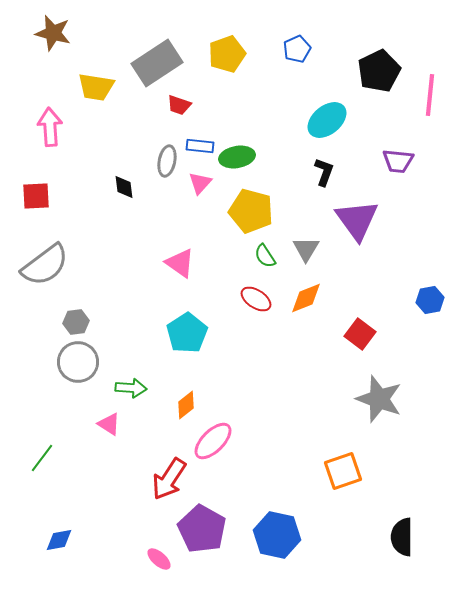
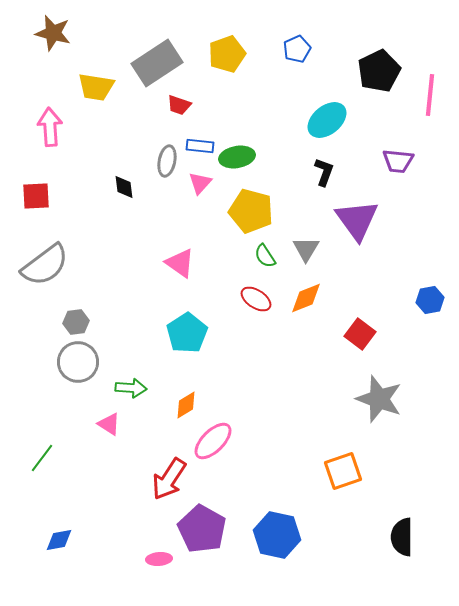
orange diamond at (186, 405): rotated 8 degrees clockwise
pink ellipse at (159, 559): rotated 45 degrees counterclockwise
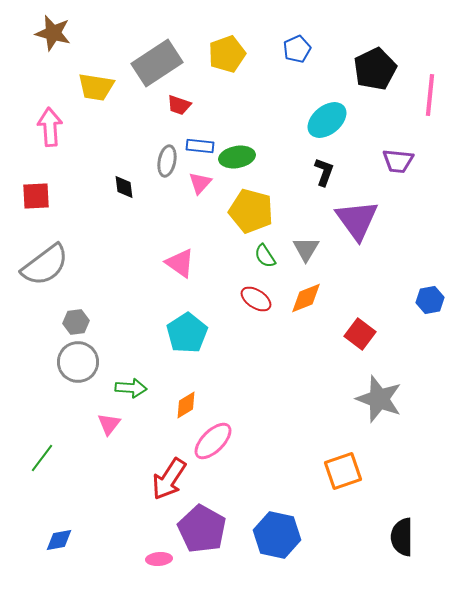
black pentagon at (379, 71): moved 4 px left, 2 px up
pink triangle at (109, 424): rotated 35 degrees clockwise
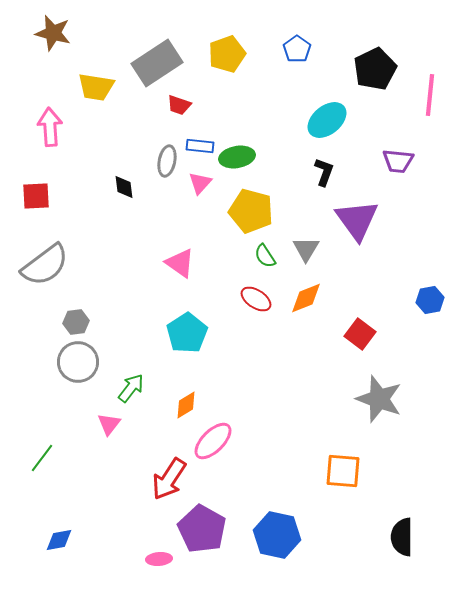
blue pentagon at (297, 49): rotated 12 degrees counterclockwise
green arrow at (131, 388): rotated 56 degrees counterclockwise
orange square at (343, 471): rotated 24 degrees clockwise
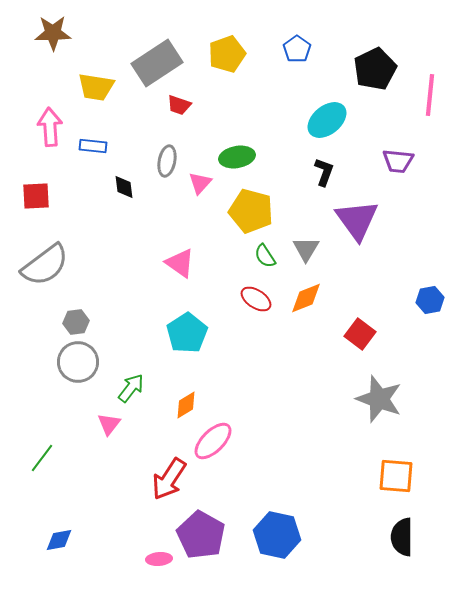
brown star at (53, 33): rotated 15 degrees counterclockwise
blue rectangle at (200, 146): moved 107 px left
orange square at (343, 471): moved 53 px right, 5 px down
purple pentagon at (202, 529): moved 1 px left, 6 px down
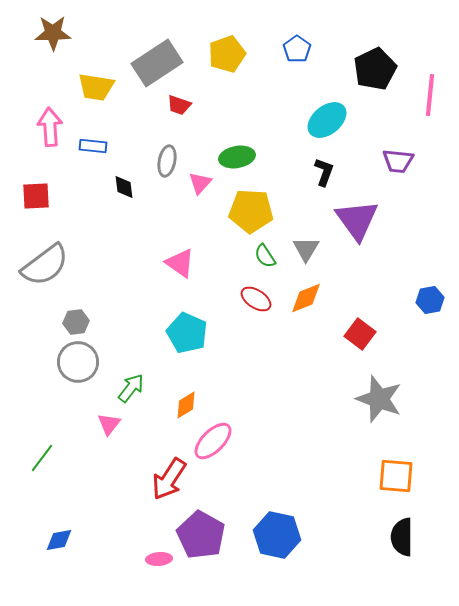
yellow pentagon at (251, 211): rotated 12 degrees counterclockwise
cyan pentagon at (187, 333): rotated 15 degrees counterclockwise
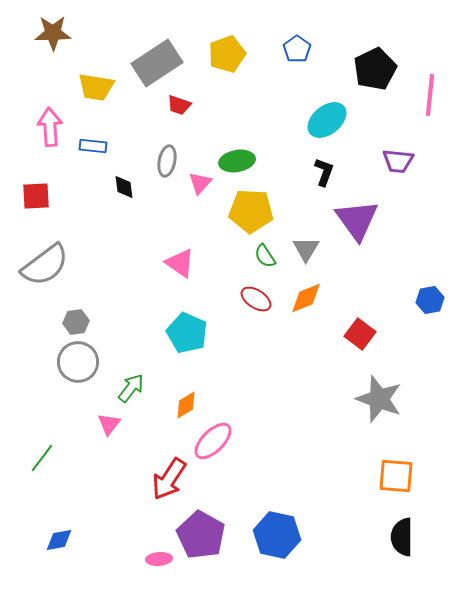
green ellipse at (237, 157): moved 4 px down
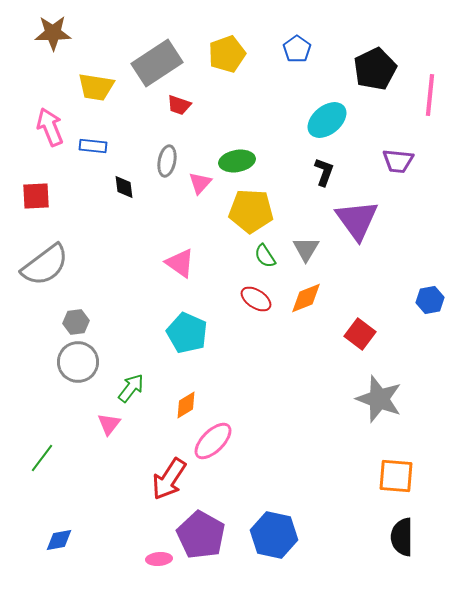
pink arrow at (50, 127): rotated 18 degrees counterclockwise
blue hexagon at (277, 535): moved 3 px left
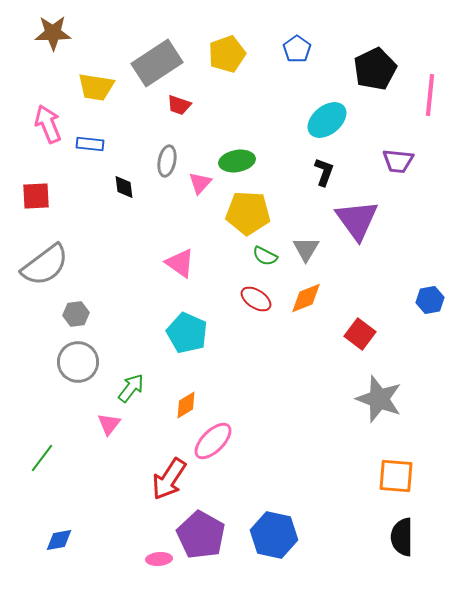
pink arrow at (50, 127): moved 2 px left, 3 px up
blue rectangle at (93, 146): moved 3 px left, 2 px up
yellow pentagon at (251, 211): moved 3 px left, 2 px down
green semicircle at (265, 256): rotated 30 degrees counterclockwise
gray hexagon at (76, 322): moved 8 px up
